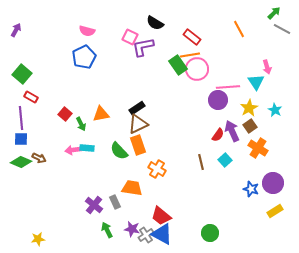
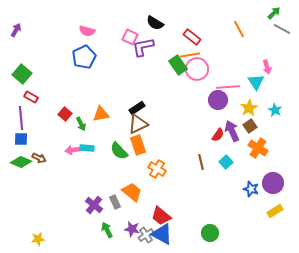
cyan square at (225, 160): moved 1 px right, 2 px down
orange trapezoid at (132, 188): moved 4 px down; rotated 30 degrees clockwise
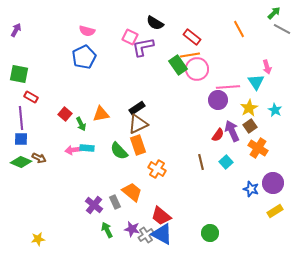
green square at (22, 74): moved 3 px left; rotated 30 degrees counterclockwise
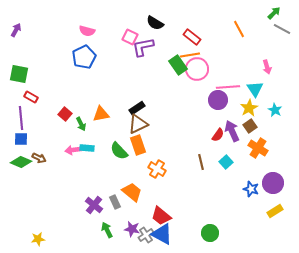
cyan triangle at (256, 82): moved 1 px left, 7 px down
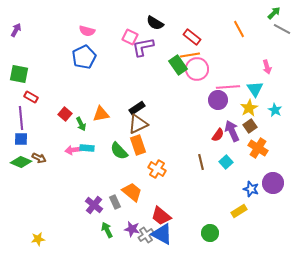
yellow rectangle at (275, 211): moved 36 px left
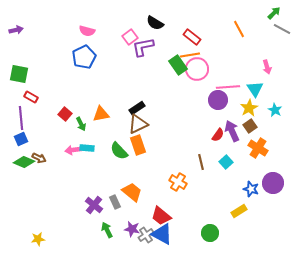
purple arrow at (16, 30): rotated 48 degrees clockwise
pink square at (130, 37): rotated 28 degrees clockwise
blue square at (21, 139): rotated 24 degrees counterclockwise
green diamond at (21, 162): moved 3 px right
orange cross at (157, 169): moved 21 px right, 13 px down
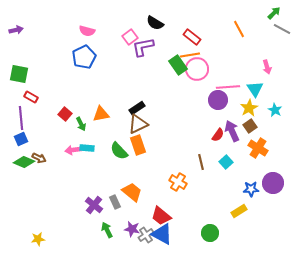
blue star at (251, 189): rotated 21 degrees counterclockwise
